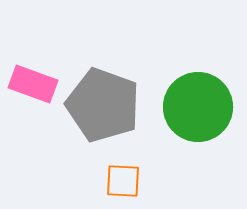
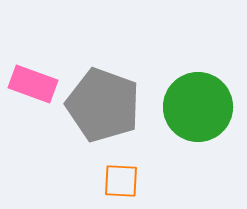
orange square: moved 2 px left
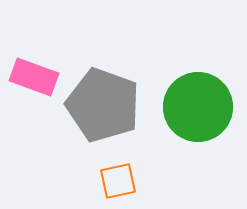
pink rectangle: moved 1 px right, 7 px up
orange square: moved 3 px left; rotated 15 degrees counterclockwise
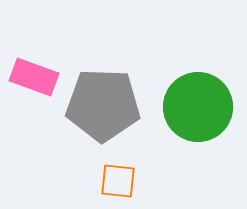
gray pentagon: rotated 18 degrees counterclockwise
orange square: rotated 18 degrees clockwise
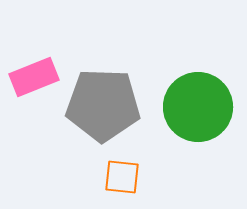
pink rectangle: rotated 42 degrees counterclockwise
orange square: moved 4 px right, 4 px up
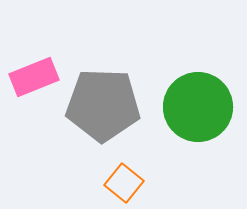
orange square: moved 2 px right, 6 px down; rotated 33 degrees clockwise
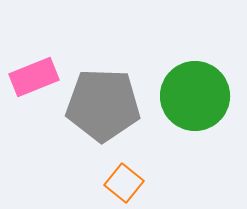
green circle: moved 3 px left, 11 px up
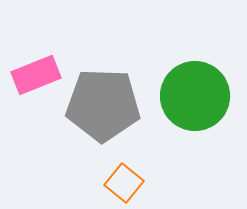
pink rectangle: moved 2 px right, 2 px up
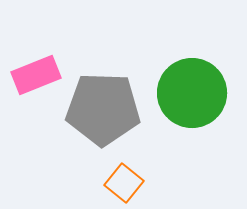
green circle: moved 3 px left, 3 px up
gray pentagon: moved 4 px down
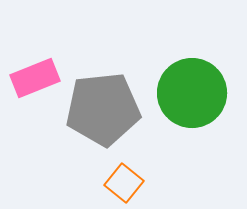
pink rectangle: moved 1 px left, 3 px down
gray pentagon: rotated 8 degrees counterclockwise
